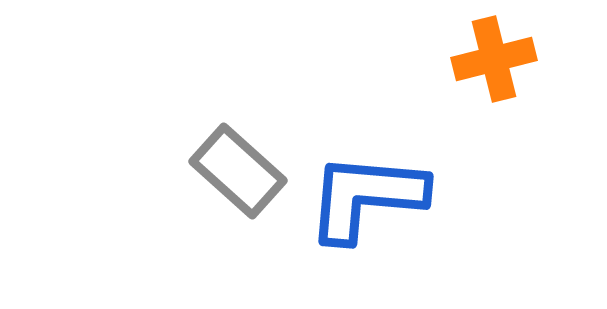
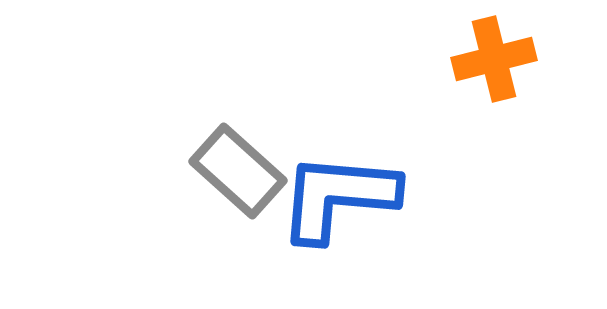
blue L-shape: moved 28 px left
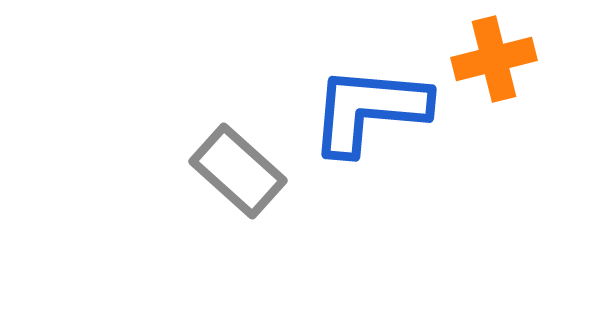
blue L-shape: moved 31 px right, 87 px up
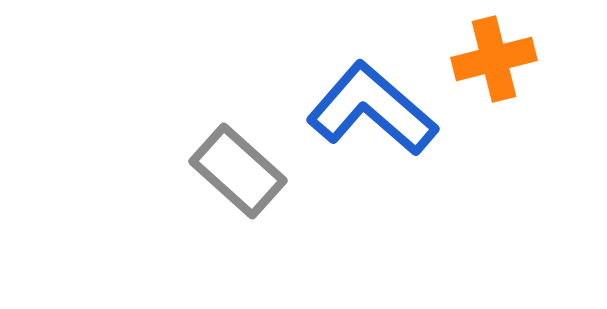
blue L-shape: moved 3 px right, 1 px up; rotated 36 degrees clockwise
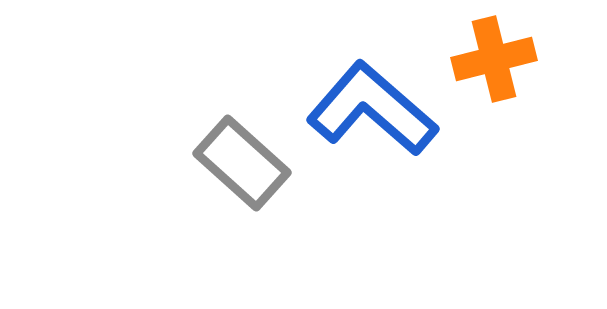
gray rectangle: moved 4 px right, 8 px up
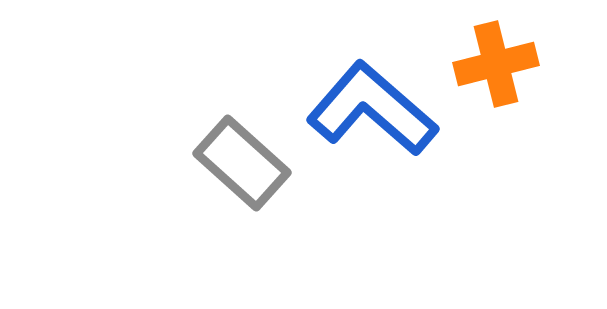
orange cross: moved 2 px right, 5 px down
